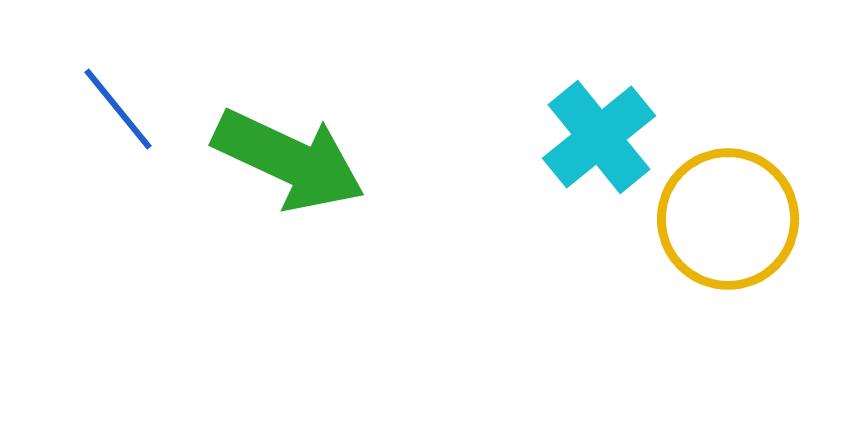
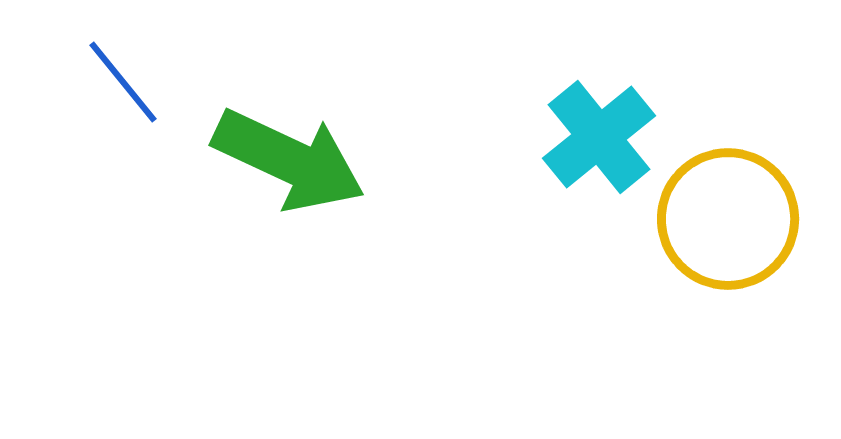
blue line: moved 5 px right, 27 px up
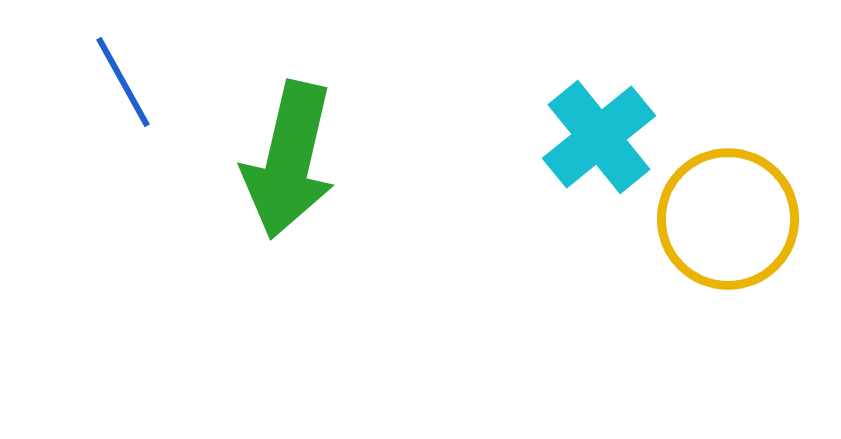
blue line: rotated 10 degrees clockwise
green arrow: rotated 78 degrees clockwise
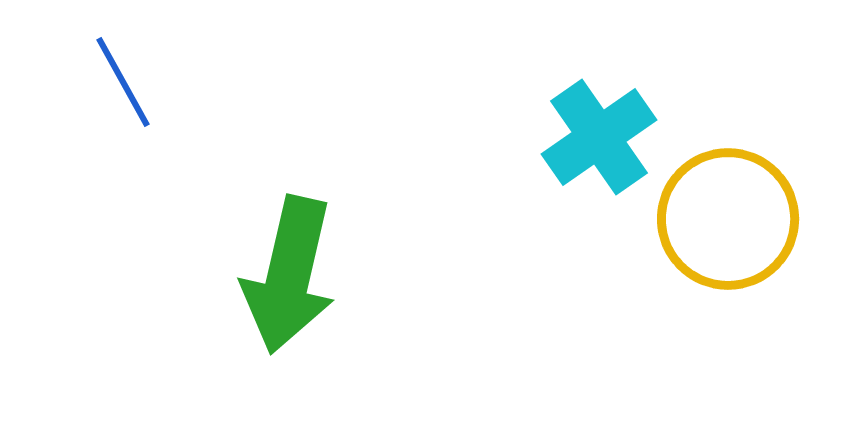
cyan cross: rotated 4 degrees clockwise
green arrow: moved 115 px down
